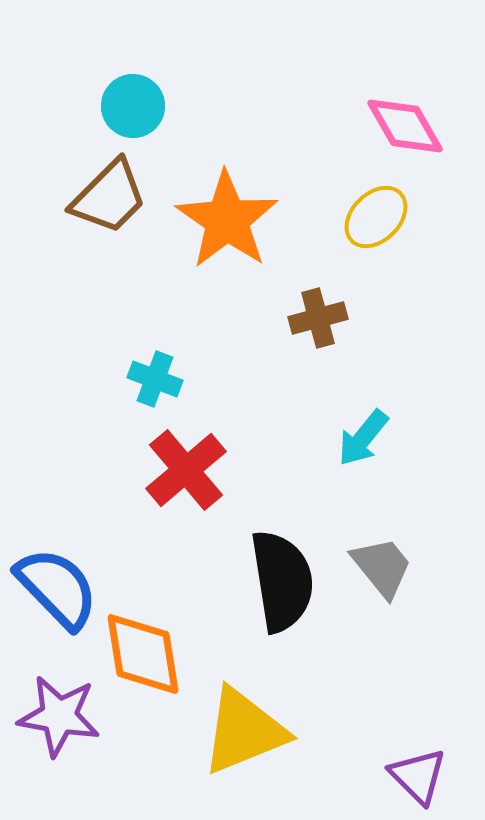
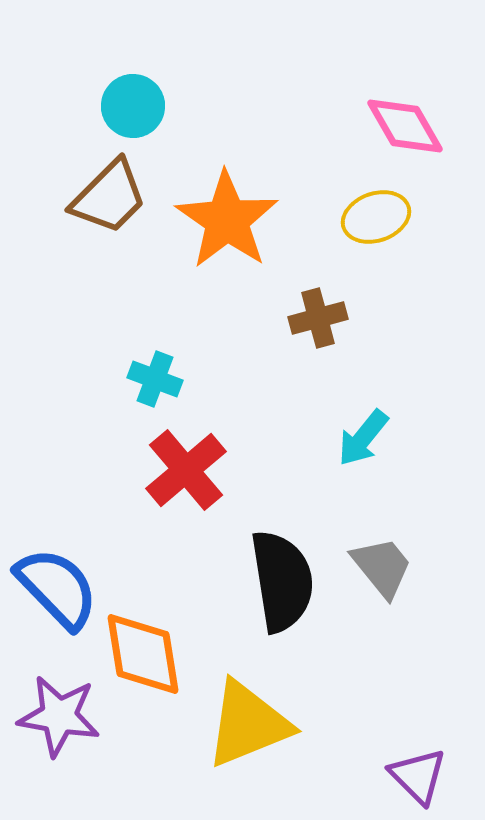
yellow ellipse: rotated 26 degrees clockwise
yellow triangle: moved 4 px right, 7 px up
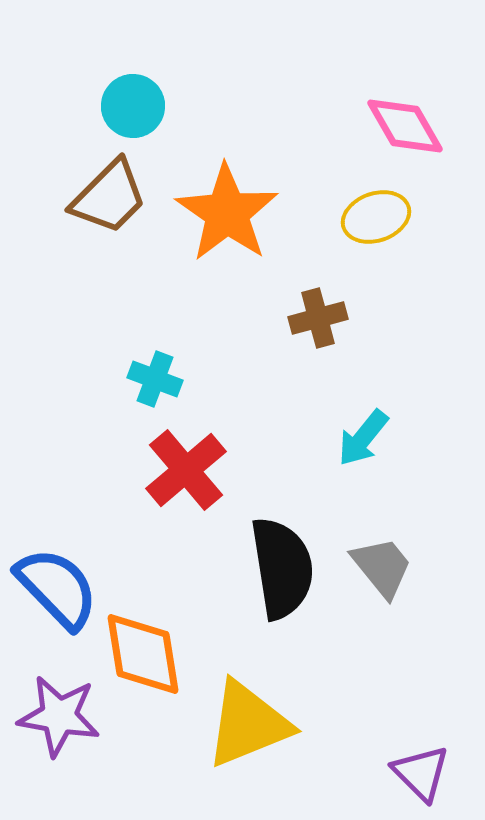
orange star: moved 7 px up
black semicircle: moved 13 px up
purple triangle: moved 3 px right, 3 px up
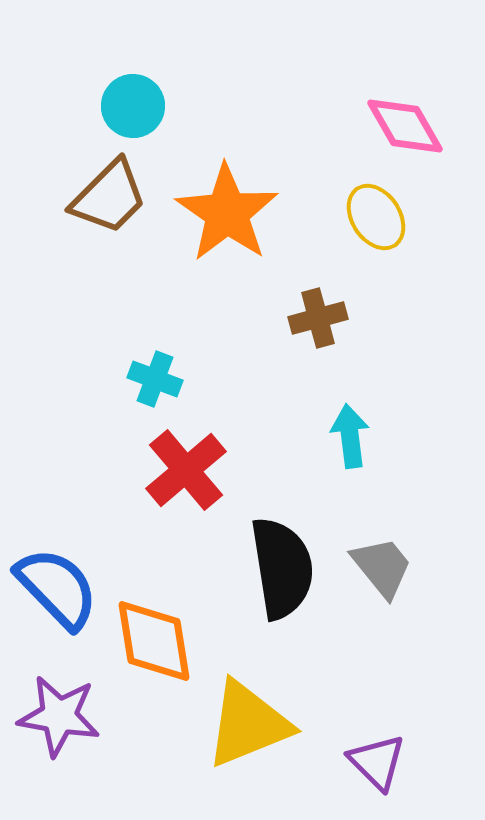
yellow ellipse: rotated 76 degrees clockwise
cyan arrow: moved 13 px left, 2 px up; rotated 134 degrees clockwise
orange diamond: moved 11 px right, 13 px up
purple triangle: moved 44 px left, 11 px up
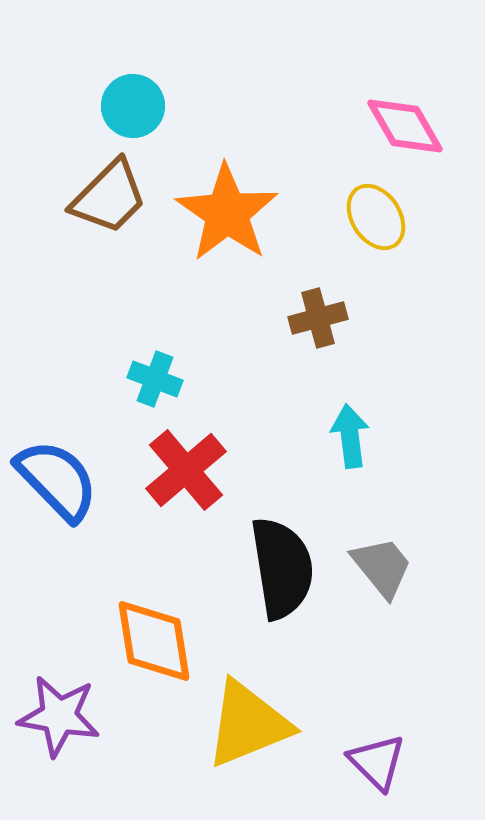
blue semicircle: moved 108 px up
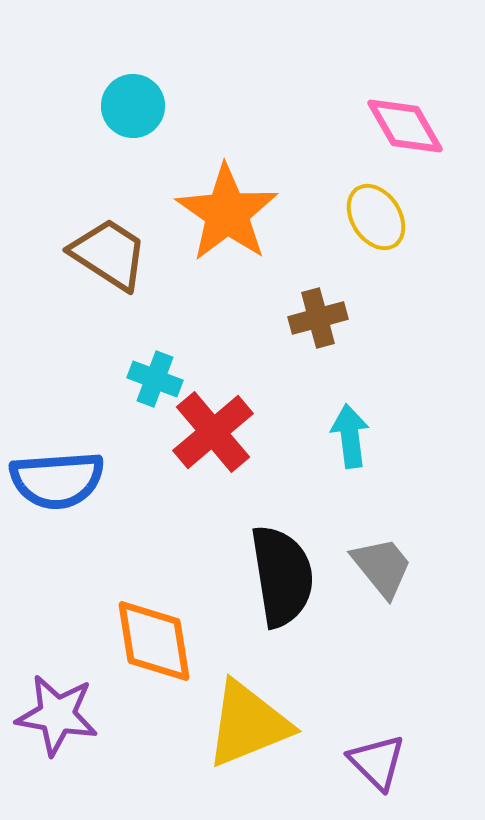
brown trapezoid: moved 57 px down; rotated 102 degrees counterclockwise
red cross: moved 27 px right, 38 px up
blue semicircle: rotated 130 degrees clockwise
black semicircle: moved 8 px down
purple star: moved 2 px left, 1 px up
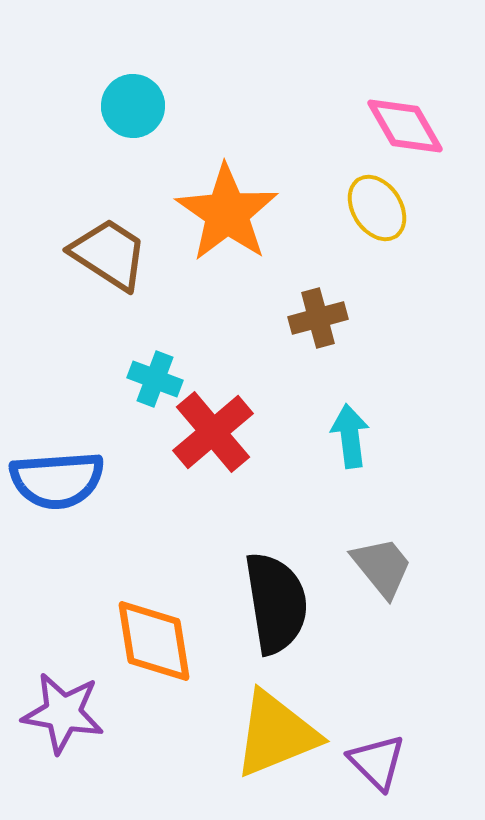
yellow ellipse: moved 1 px right, 9 px up
black semicircle: moved 6 px left, 27 px down
purple star: moved 6 px right, 2 px up
yellow triangle: moved 28 px right, 10 px down
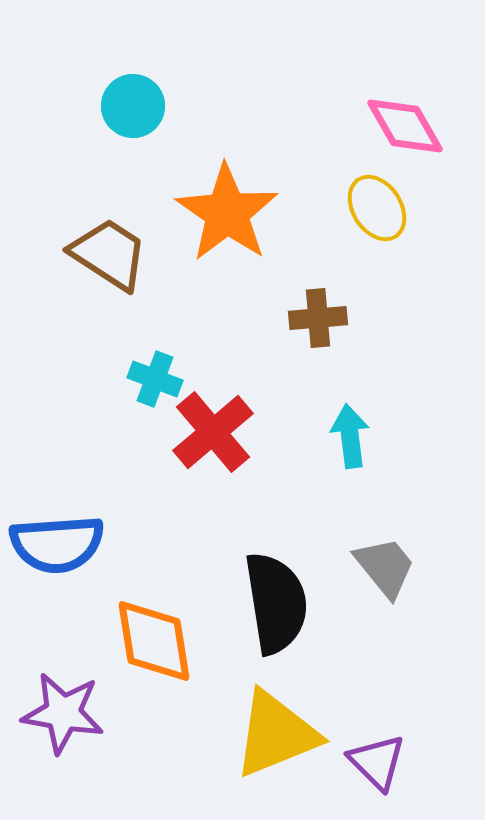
brown cross: rotated 10 degrees clockwise
blue semicircle: moved 64 px down
gray trapezoid: moved 3 px right
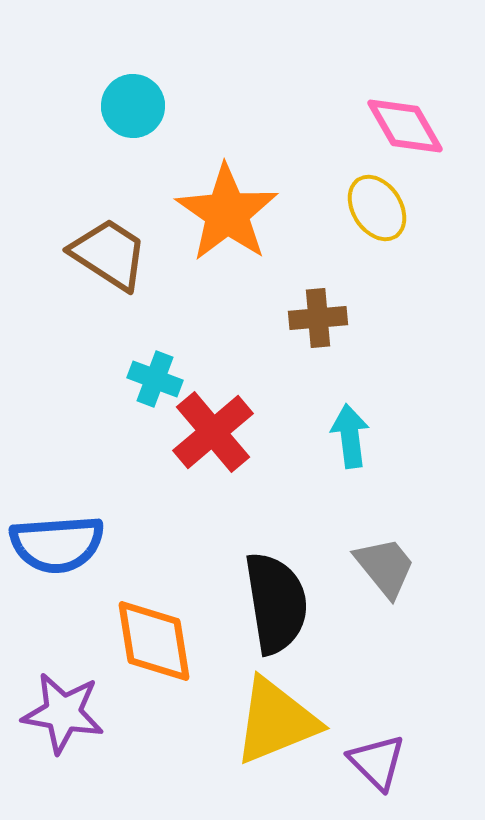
yellow triangle: moved 13 px up
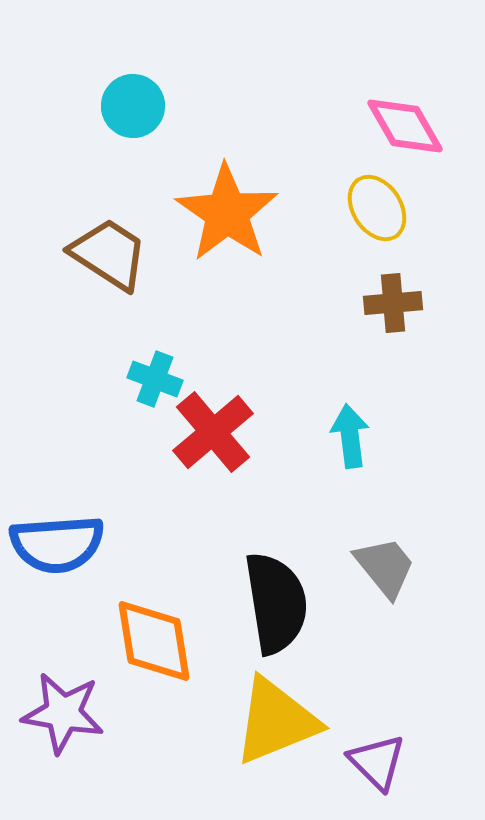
brown cross: moved 75 px right, 15 px up
